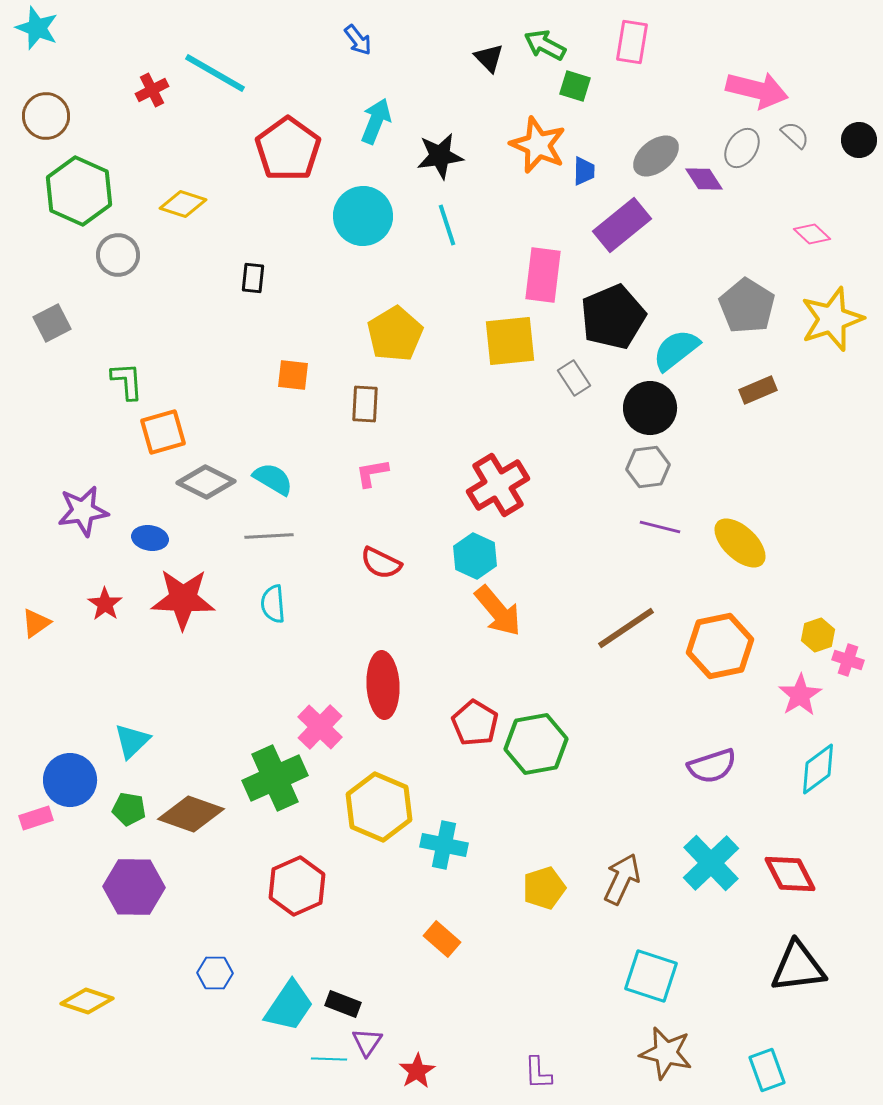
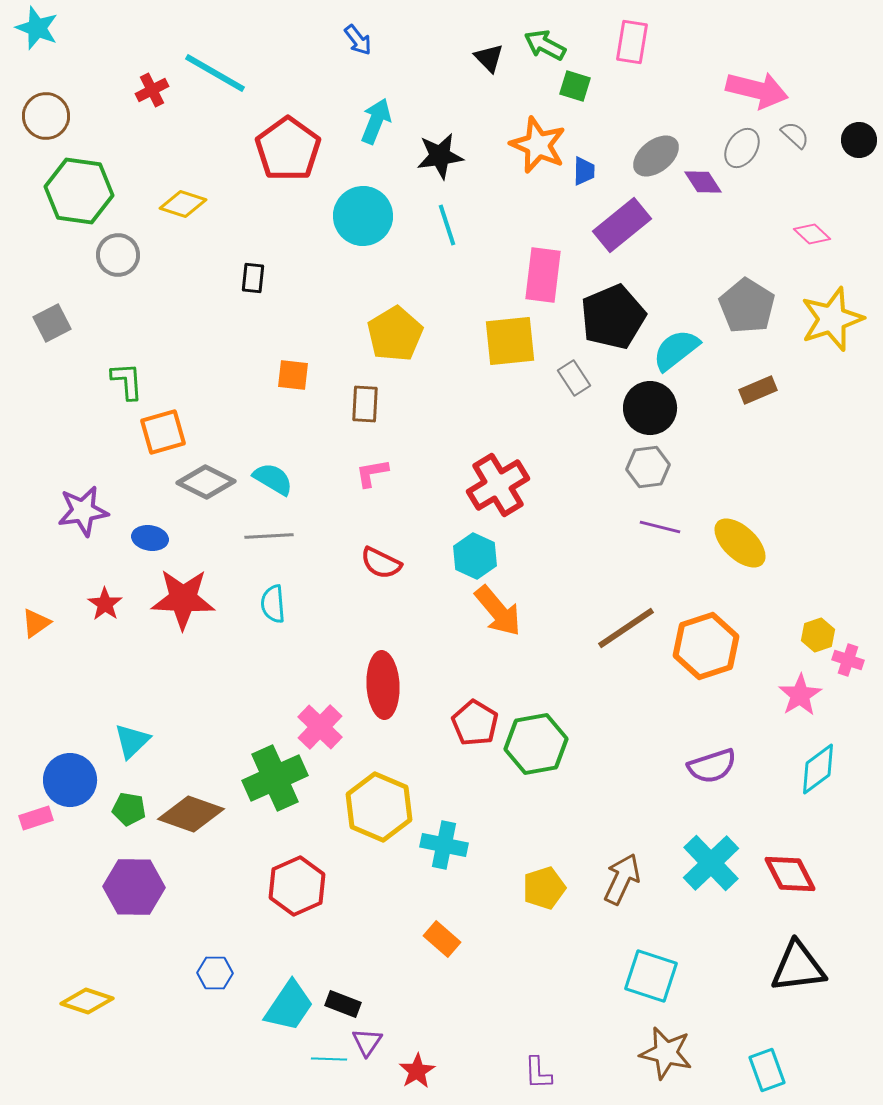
purple diamond at (704, 179): moved 1 px left, 3 px down
green hexagon at (79, 191): rotated 16 degrees counterclockwise
orange hexagon at (720, 646): moved 14 px left; rotated 6 degrees counterclockwise
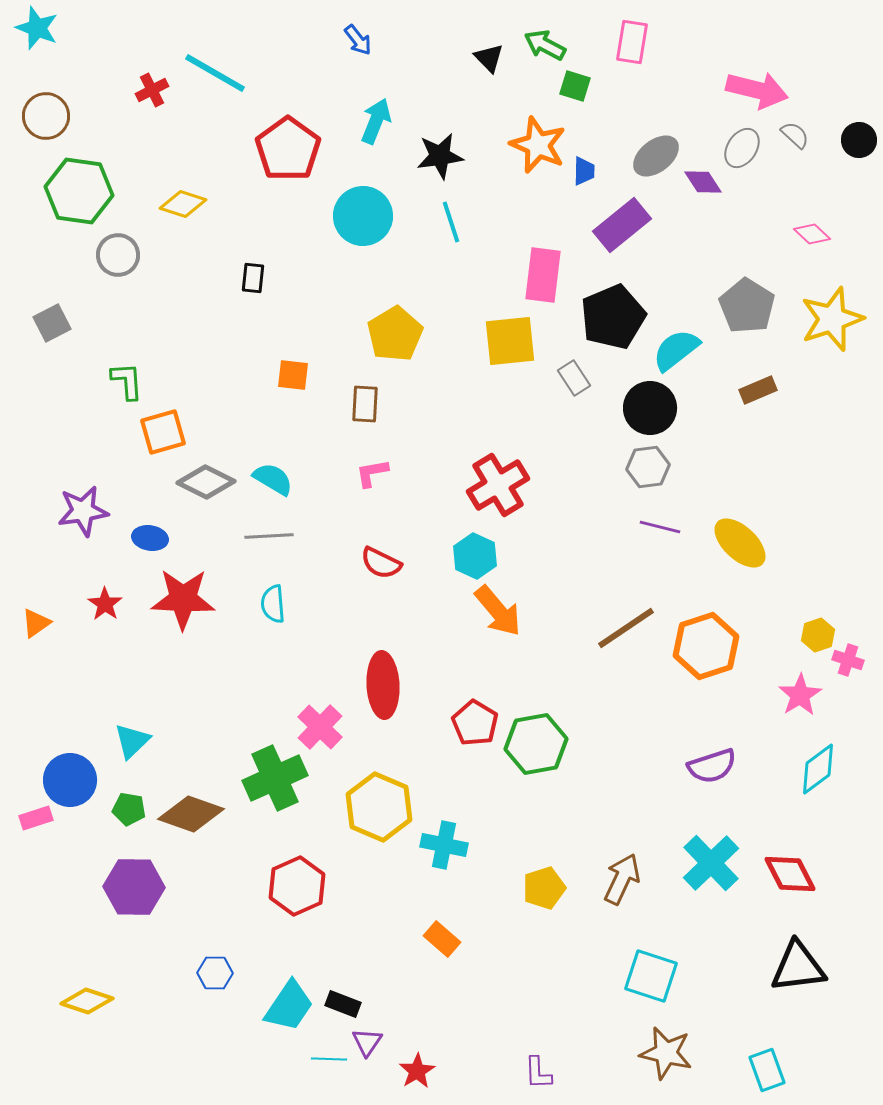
cyan line at (447, 225): moved 4 px right, 3 px up
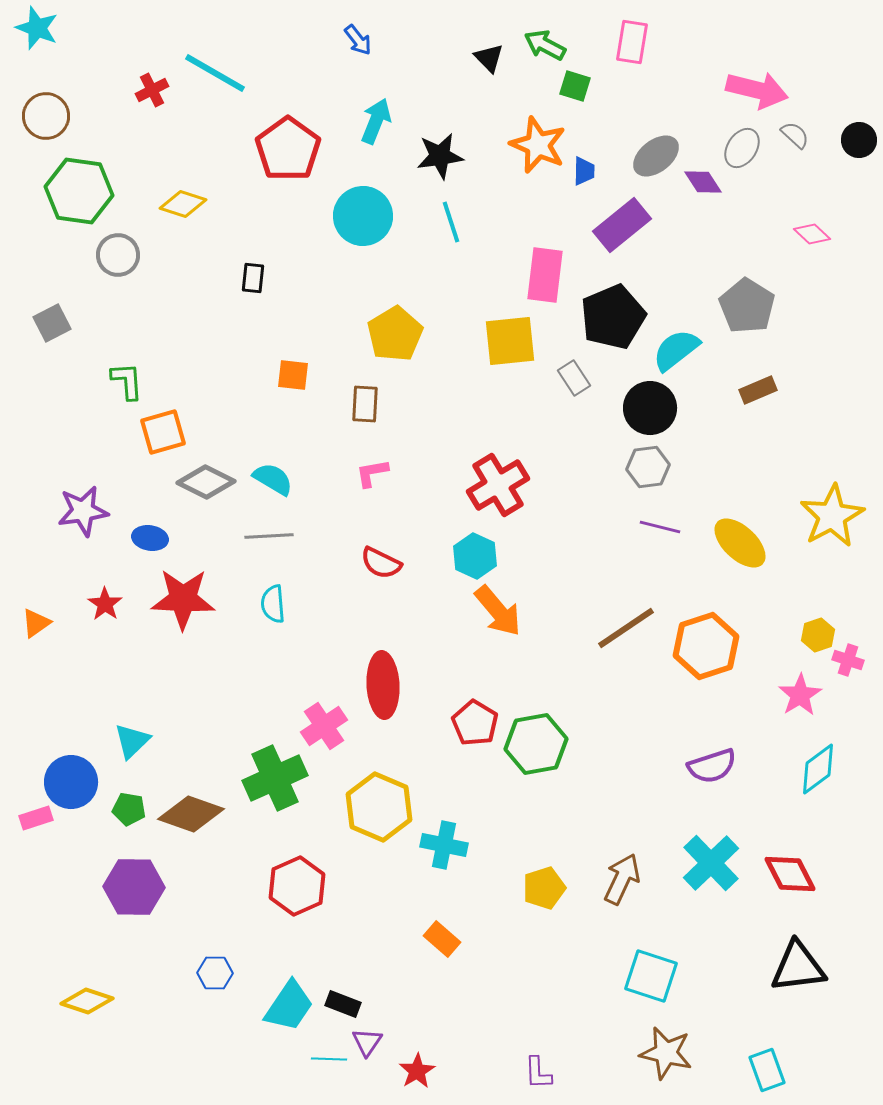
pink rectangle at (543, 275): moved 2 px right
yellow star at (832, 319): moved 197 px down; rotated 10 degrees counterclockwise
pink cross at (320, 727): moved 4 px right, 1 px up; rotated 12 degrees clockwise
blue circle at (70, 780): moved 1 px right, 2 px down
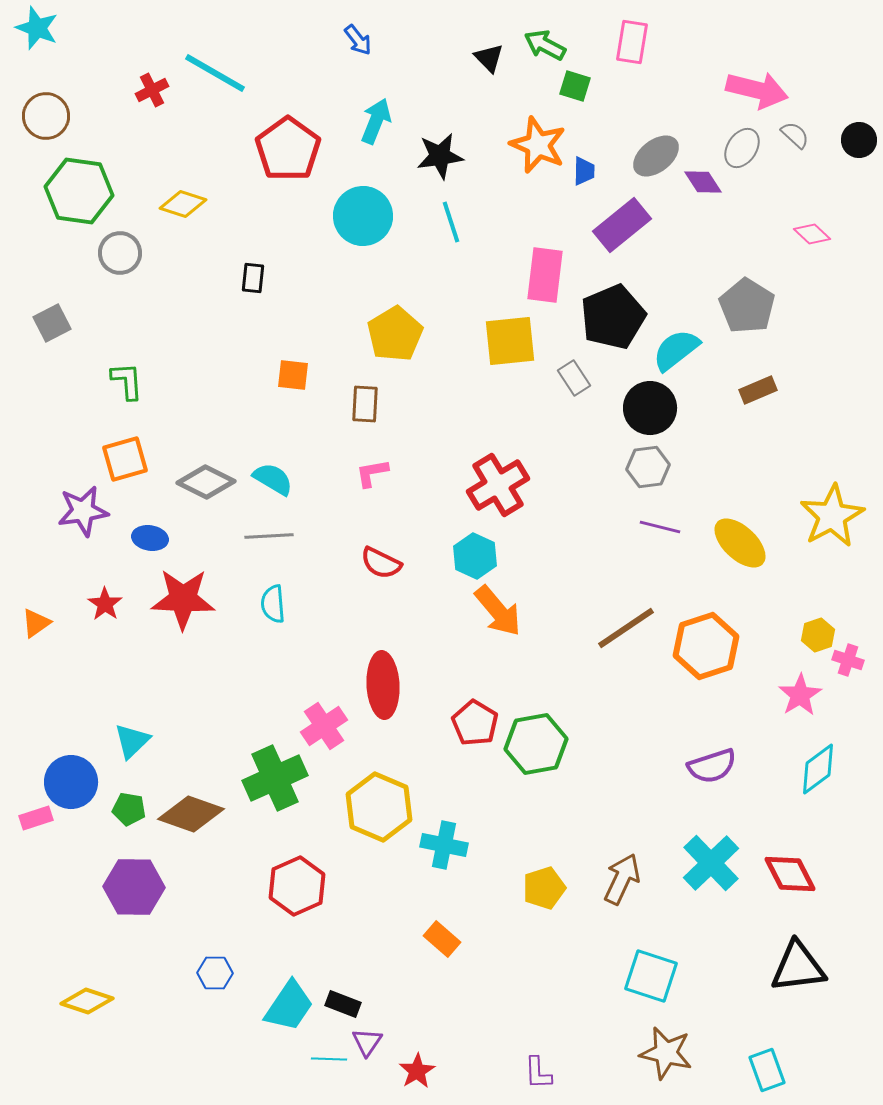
gray circle at (118, 255): moved 2 px right, 2 px up
orange square at (163, 432): moved 38 px left, 27 px down
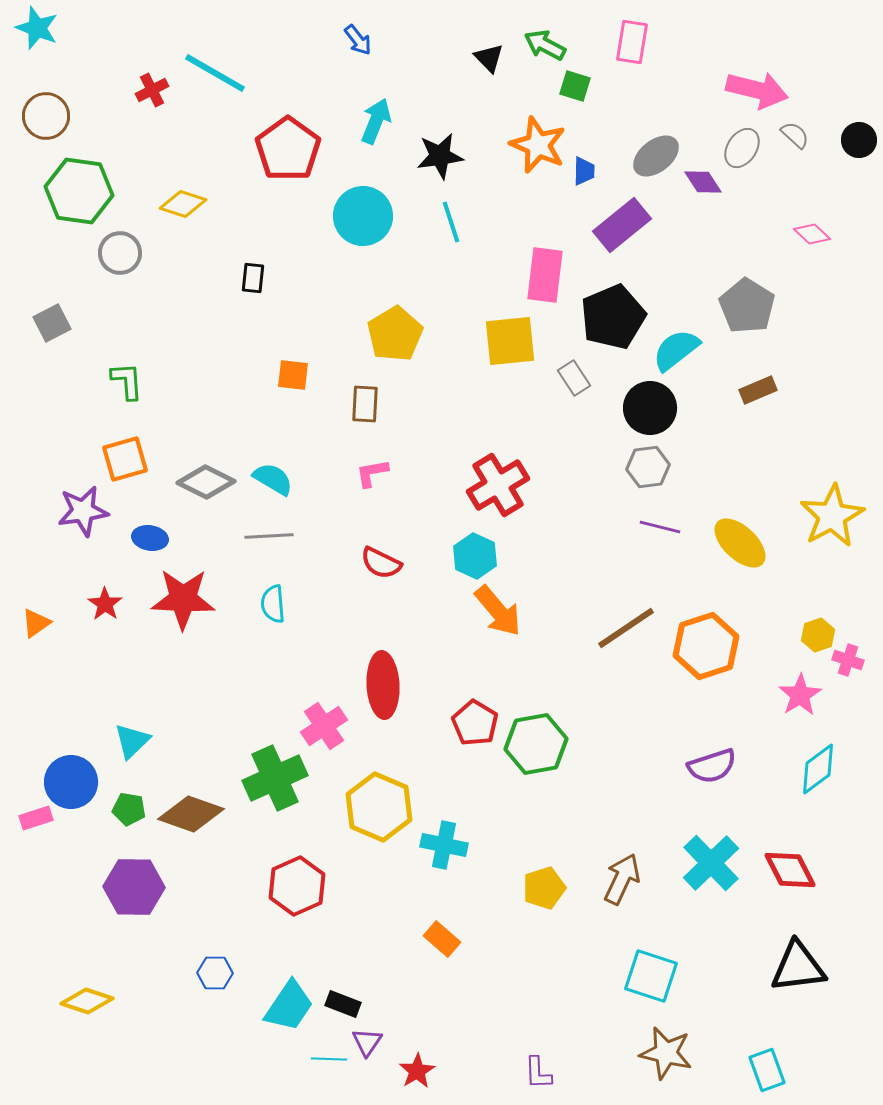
red diamond at (790, 874): moved 4 px up
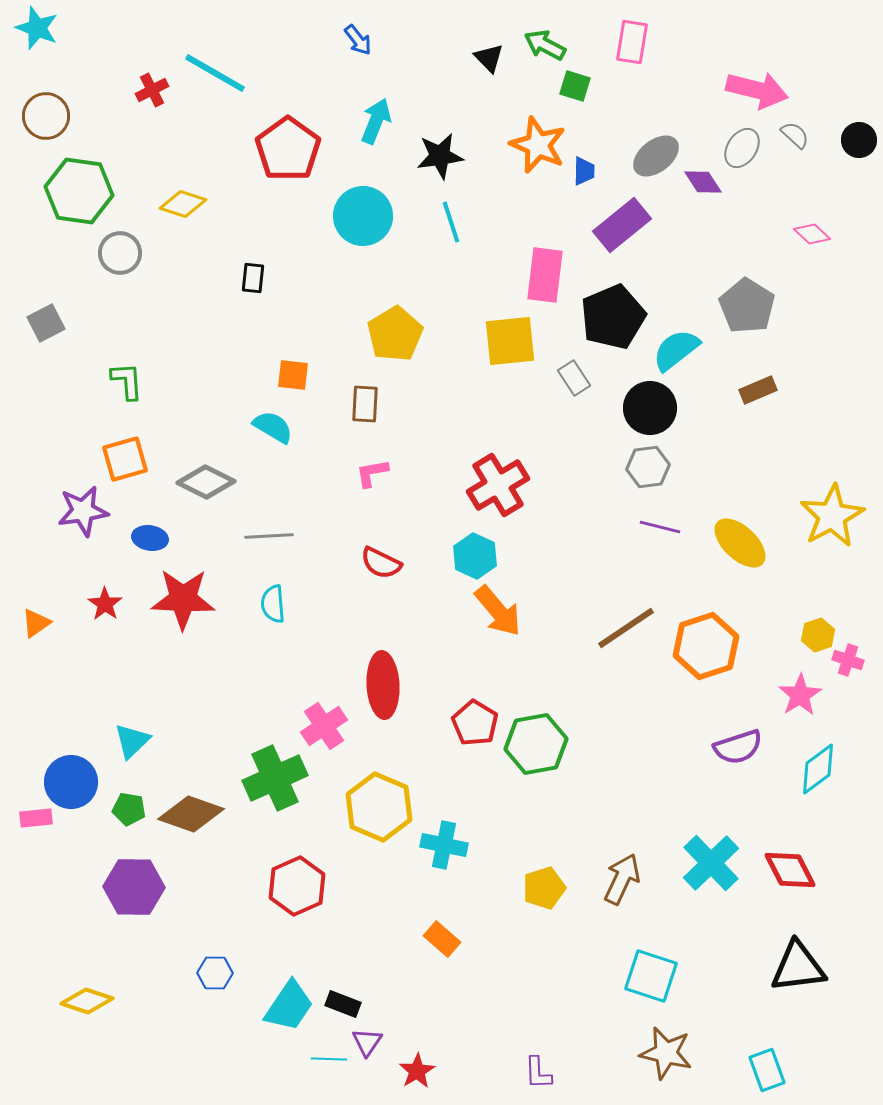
gray square at (52, 323): moved 6 px left
cyan semicircle at (273, 479): moved 52 px up
purple semicircle at (712, 766): moved 26 px right, 19 px up
pink rectangle at (36, 818): rotated 12 degrees clockwise
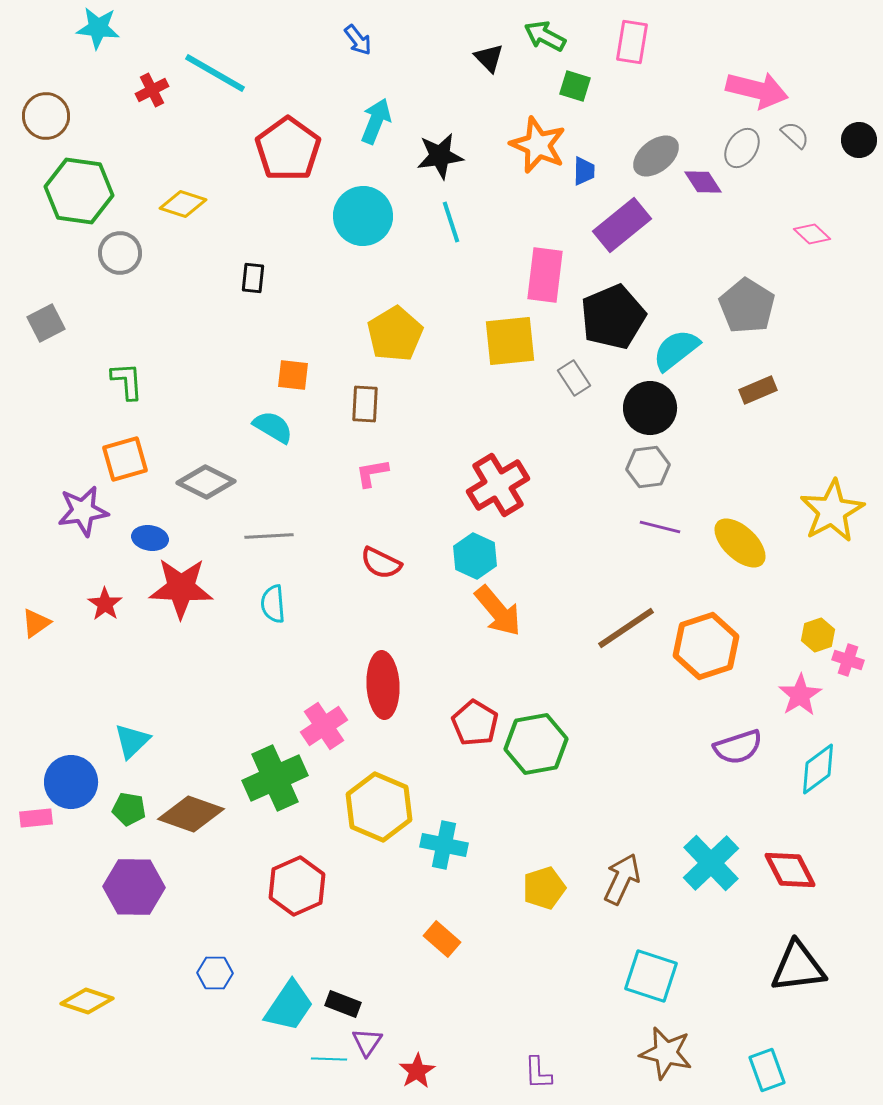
cyan star at (37, 28): moved 61 px right; rotated 15 degrees counterclockwise
green arrow at (545, 45): moved 9 px up
yellow star at (832, 516): moved 5 px up
red star at (183, 599): moved 2 px left, 11 px up
